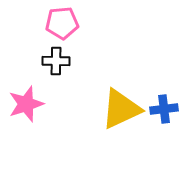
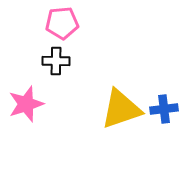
yellow triangle: rotated 6 degrees clockwise
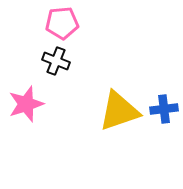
black cross: rotated 20 degrees clockwise
yellow triangle: moved 2 px left, 2 px down
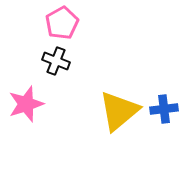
pink pentagon: rotated 24 degrees counterclockwise
yellow triangle: rotated 21 degrees counterclockwise
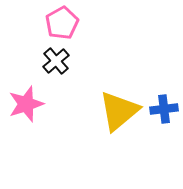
black cross: rotated 28 degrees clockwise
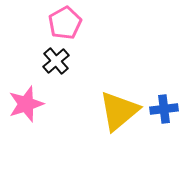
pink pentagon: moved 3 px right
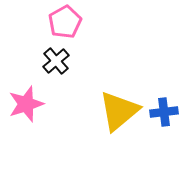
pink pentagon: moved 1 px up
blue cross: moved 3 px down
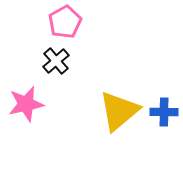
pink star: rotated 6 degrees clockwise
blue cross: rotated 8 degrees clockwise
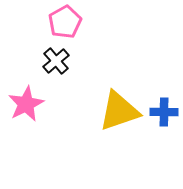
pink star: rotated 15 degrees counterclockwise
yellow triangle: rotated 21 degrees clockwise
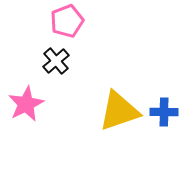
pink pentagon: moved 2 px right, 1 px up; rotated 8 degrees clockwise
